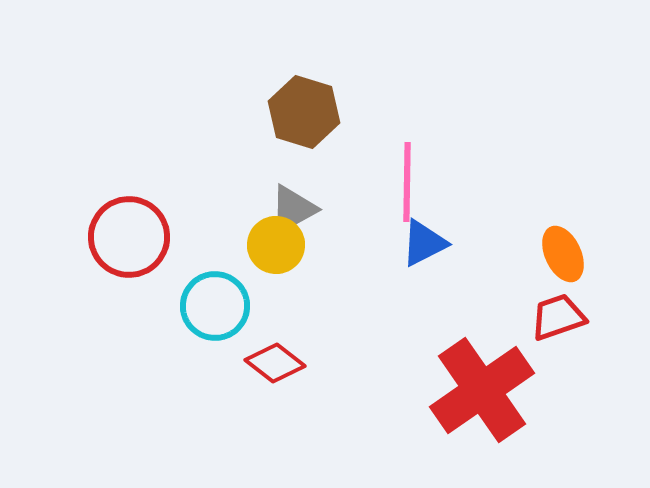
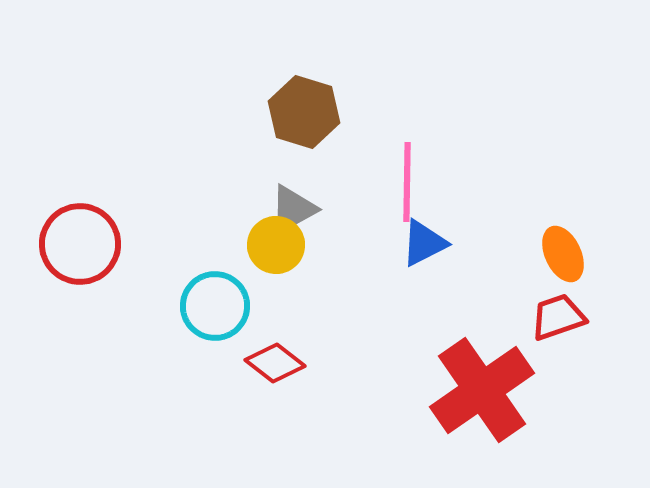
red circle: moved 49 px left, 7 px down
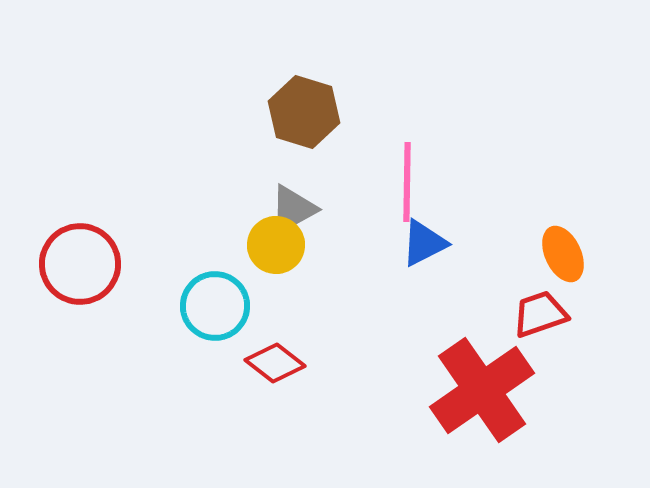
red circle: moved 20 px down
red trapezoid: moved 18 px left, 3 px up
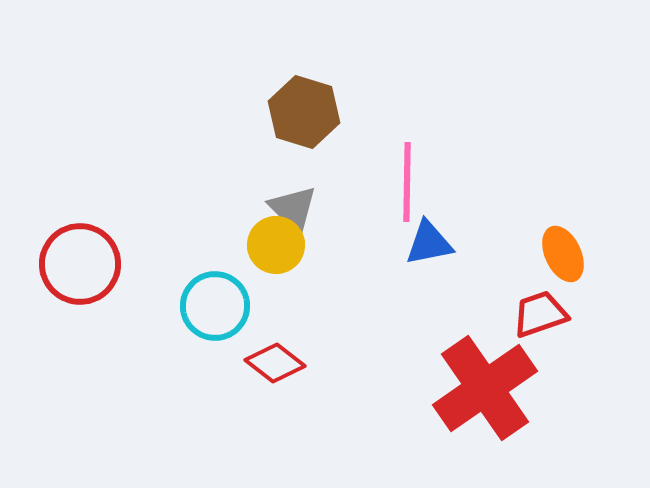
gray triangle: rotated 46 degrees counterclockwise
blue triangle: moved 5 px right; rotated 16 degrees clockwise
red cross: moved 3 px right, 2 px up
